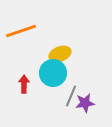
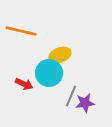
orange line: rotated 32 degrees clockwise
yellow ellipse: moved 1 px down
cyan circle: moved 4 px left
red arrow: rotated 114 degrees clockwise
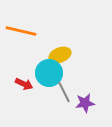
gray line: moved 7 px left, 4 px up; rotated 50 degrees counterclockwise
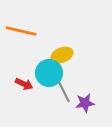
yellow ellipse: moved 2 px right
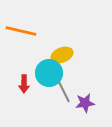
red arrow: rotated 66 degrees clockwise
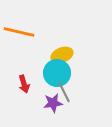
orange line: moved 2 px left, 1 px down
cyan circle: moved 8 px right
red arrow: rotated 18 degrees counterclockwise
purple star: moved 32 px left
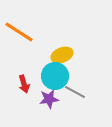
orange line: rotated 20 degrees clockwise
cyan circle: moved 2 px left, 3 px down
gray line: moved 11 px right; rotated 35 degrees counterclockwise
purple star: moved 4 px left, 4 px up
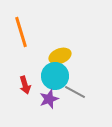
orange line: moved 2 px right; rotated 40 degrees clockwise
yellow ellipse: moved 2 px left, 1 px down
red arrow: moved 1 px right, 1 px down
purple star: rotated 12 degrees counterclockwise
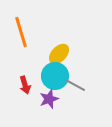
yellow ellipse: moved 1 px left, 2 px up; rotated 25 degrees counterclockwise
gray line: moved 7 px up
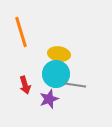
yellow ellipse: rotated 55 degrees clockwise
cyan circle: moved 1 px right, 2 px up
gray line: rotated 20 degrees counterclockwise
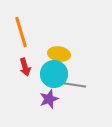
cyan circle: moved 2 px left
red arrow: moved 18 px up
